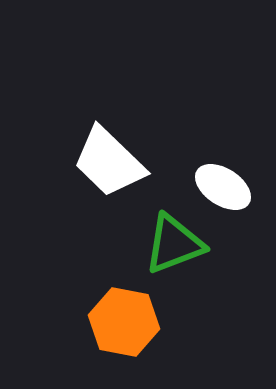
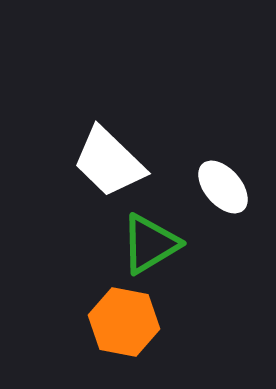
white ellipse: rotated 16 degrees clockwise
green triangle: moved 24 px left; rotated 10 degrees counterclockwise
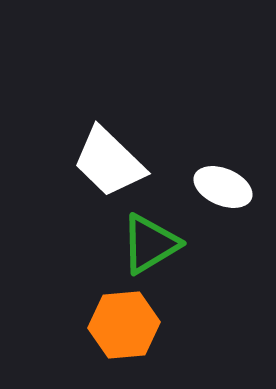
white ellipse: rotated 26 degrees counterclockwise
orange hexagon: moved 3 px down; rotated 16 degrees counterclockwise
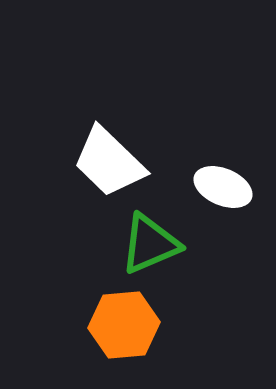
green triangle: rotated 8 degrees clockwise
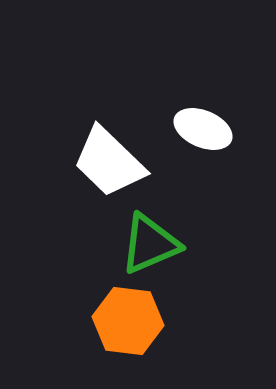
white ellipse: moved 20 px left, 58 px up
orange hexagon: moved 4 px right, 4 px up; rotated 12 degrees clockwise
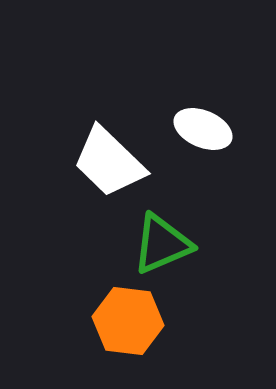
green triangle: moved 12 px right
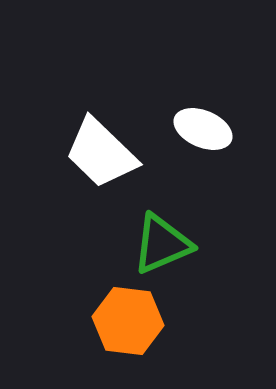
white trapezoid: moved 8 px left, 9 px up
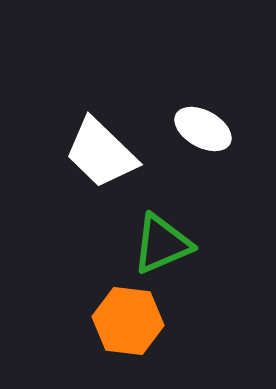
white ellipse: rotated 6 degrees clockwise
